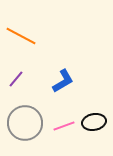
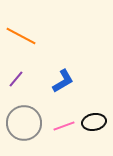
gray circle: moved 1 px left
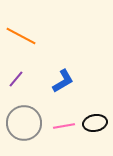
black ellipse: moved 1 px right, 1 px down
pink line: rotated 10 degrees clockwise
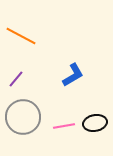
blue L-shape: moved 10 px right, 6 px up
gray circle: moved 1 px left, 6 px up
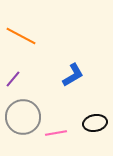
purple line: moved 3 px left
pink line: moved 8 px left, 7 px down
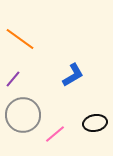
orange line: moved 1 px left, 3 px down; rotated 8 degrees clockwise
gray circle: moved 2 px up
pink line: moved 1 px left, 1 px down; rotated 30 degrees counterclockwise
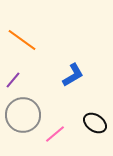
orange line: moved 2 px right, 1 px down
purple line: moved 1 px down
black ellipse: rotated 45 degrees clockwise
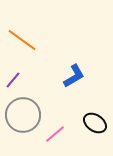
blue L-shape: moved 1 px right, 1 px down
